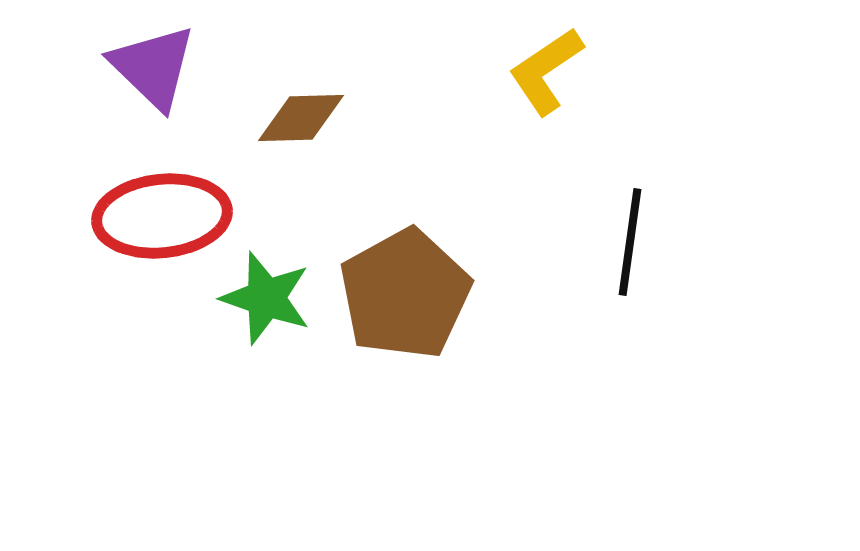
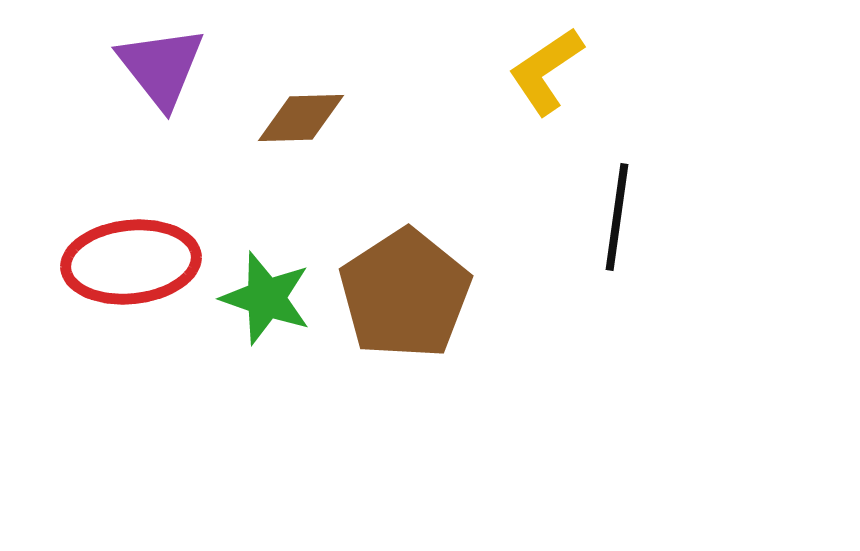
purple triangle: moved 8 px right; rotated 8 degrees clockwise
red ellipse: moved 31 px left, 46 px down
black line: moved 13 px left, 25 px up
brown pentagon: rotated 4 degrees counterclockwise
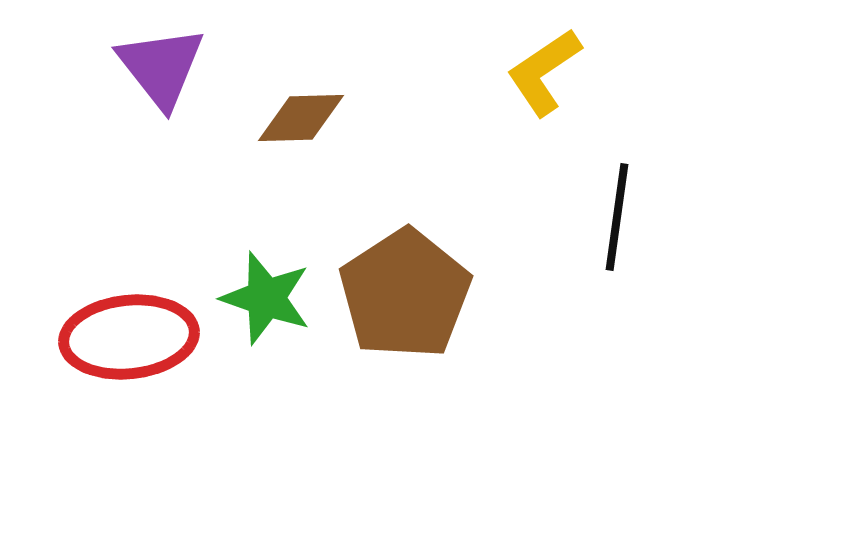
yellow L-shape: moved 2 px left, 1 px down
red ellipse: moved 2 px left, 75 px down
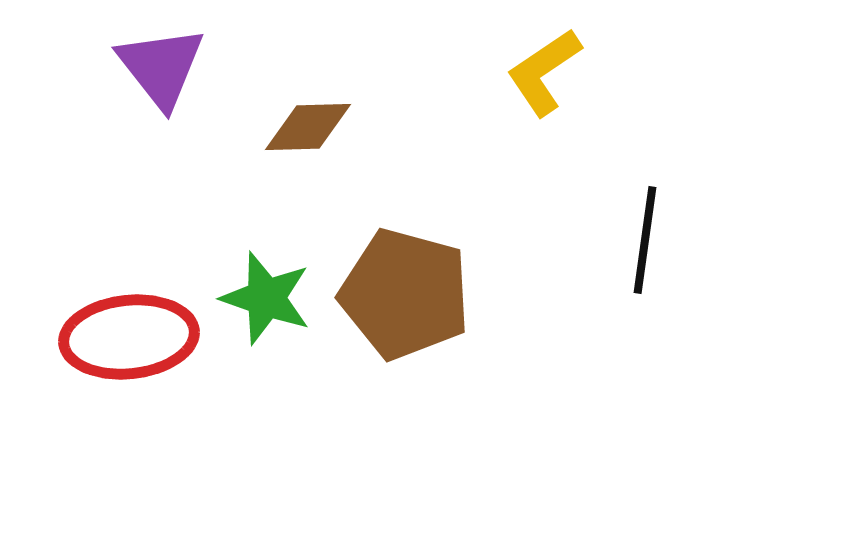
brown diamond: moved 7 px right, 9 px down
black line: moved 28 px right, 23 px down
brown pentagon: rotated 24 degrees counterclockwise
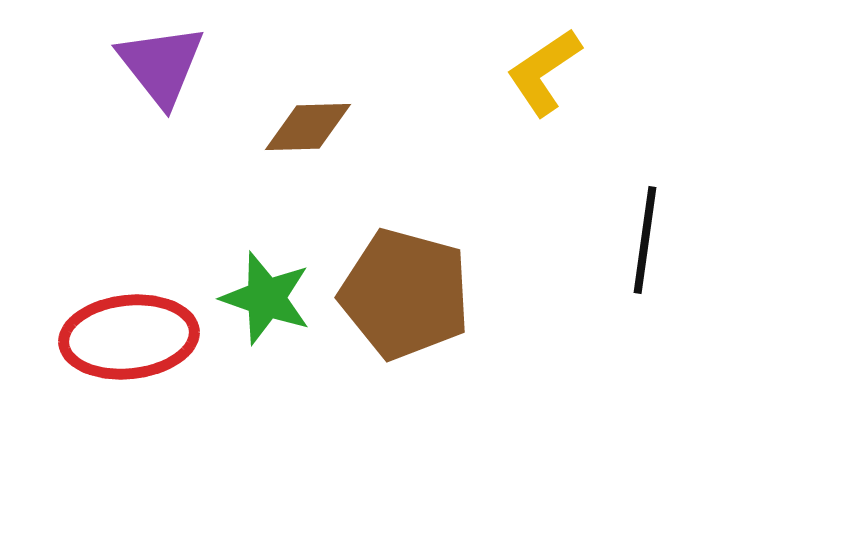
purple triangle: moved 2 px up
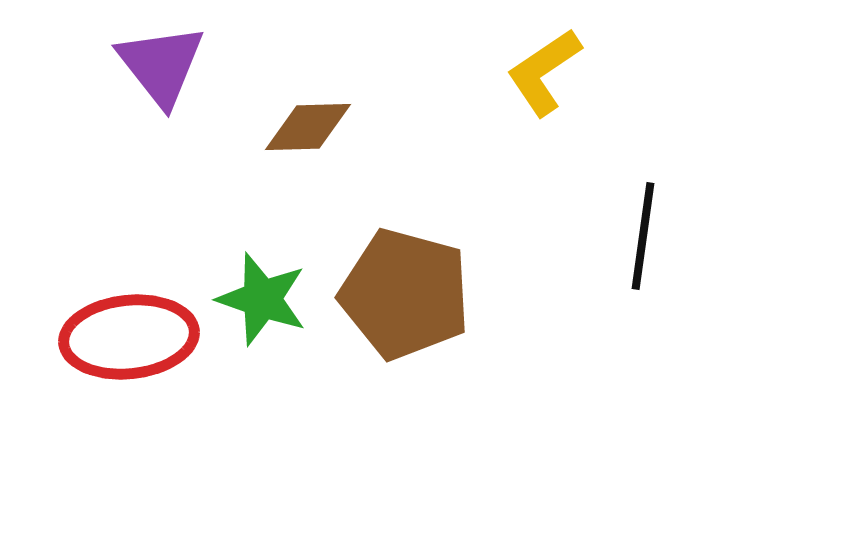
black line: moved 2 px left, 4 px up
green star: moved 4 px left, 1 px down
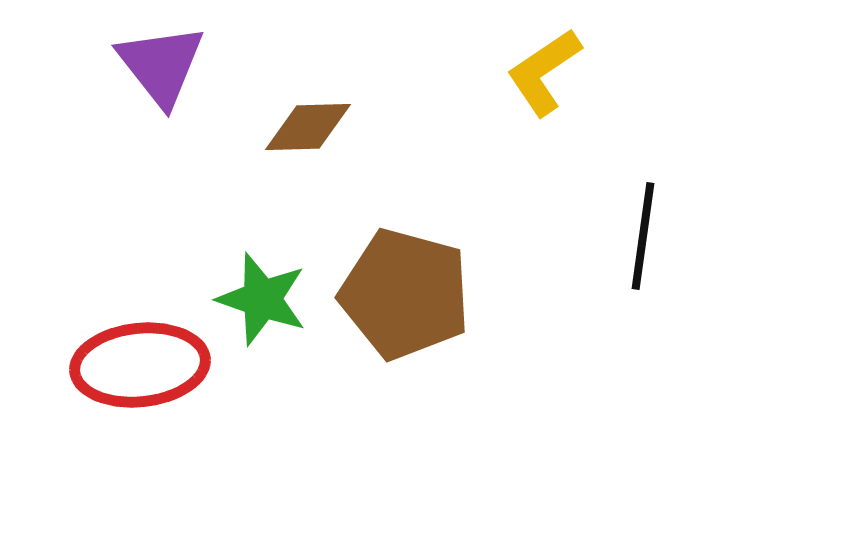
red ellipse: moved 11 px right, 28 px down
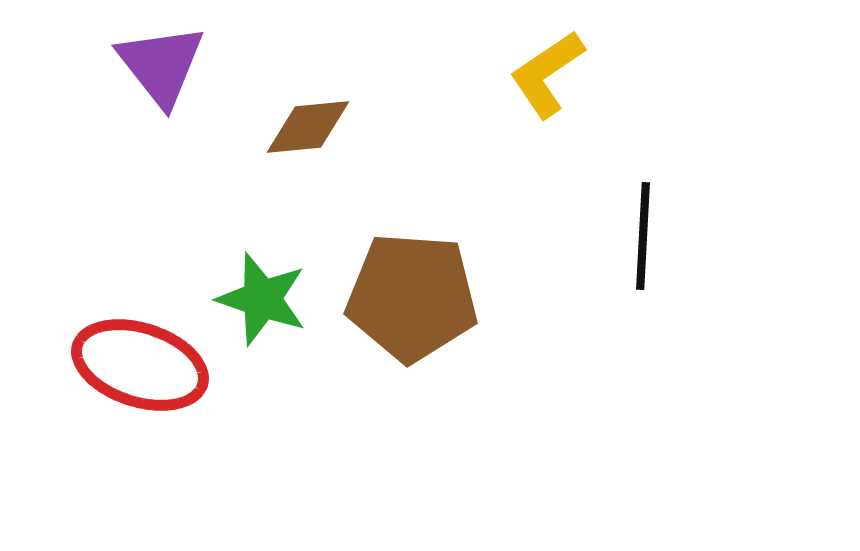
yellow L-shape: moved 3 px right, 2 px down
brown diamond: rotated 4 degrees counterclockwise
black line: rotated 5 degrees counterclockwise
brown pentagon: moved 7 px right, 3 px down; rotated 11 degrees counterclockwise
red ellipse: rotated 24 degrees clockwise
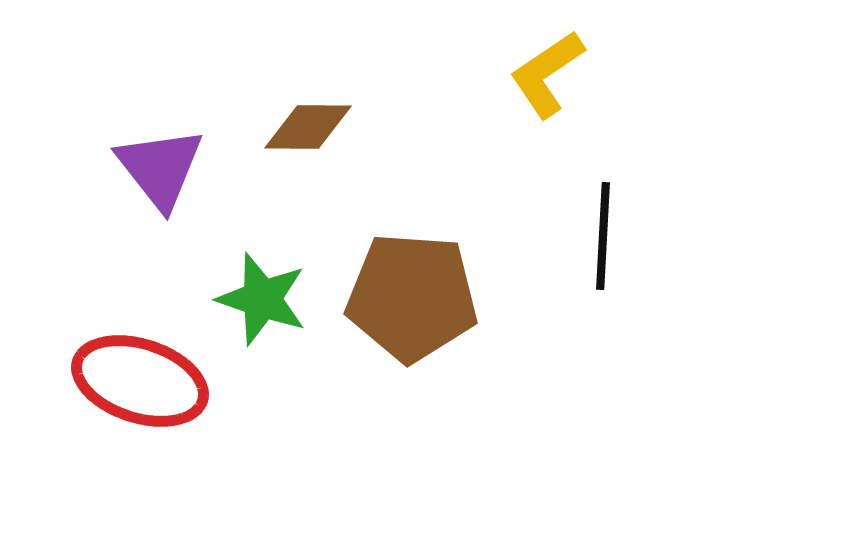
purple triangle: moved 1 px left, 103 px down
brown diamond: rotated 6 degrees clockwise
black line: moved 40 px left
red ellipse: moved 16 px down
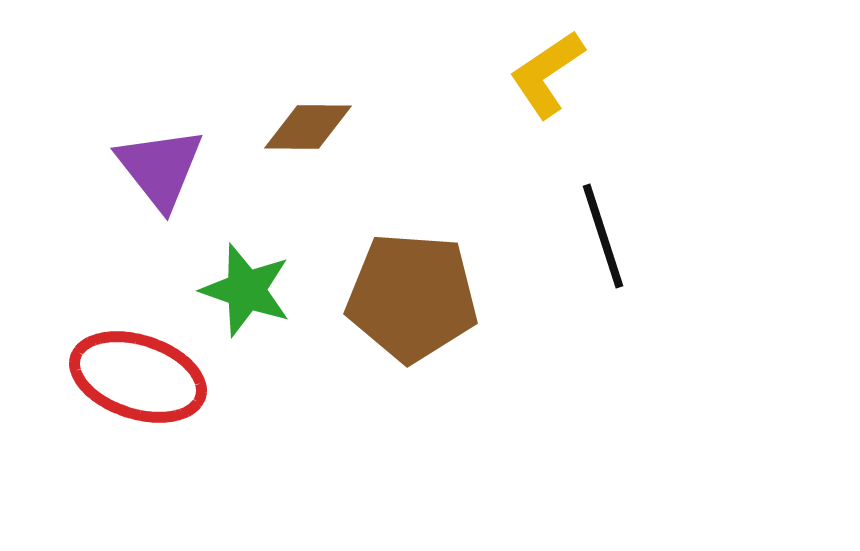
black line: rotated 21 degrees counterclockwise
green star: moved 16 px left, 9 px up
red ellipse: moved 2 px left, 4 px up
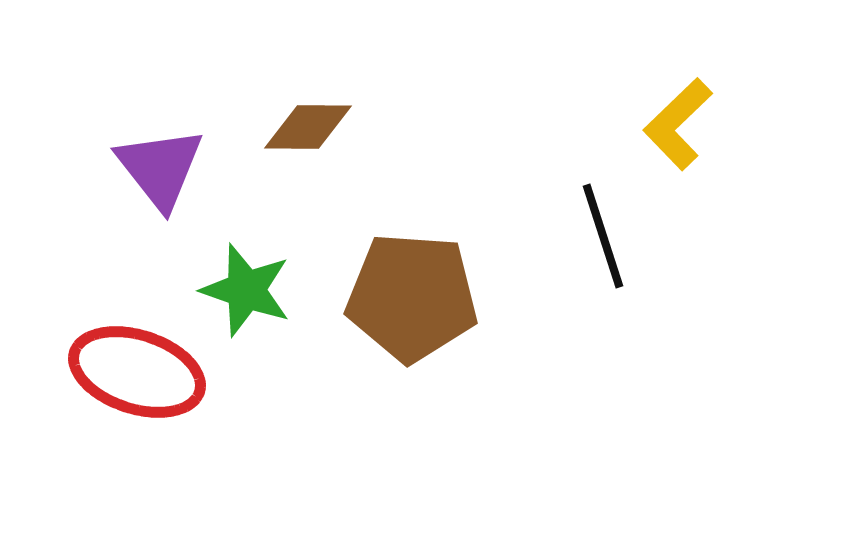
yellow L-shape: moved 131 px right, 50 px down; rotated 10 degrees counterclockwise
red ellipse: moved 1 px left, 5 px up
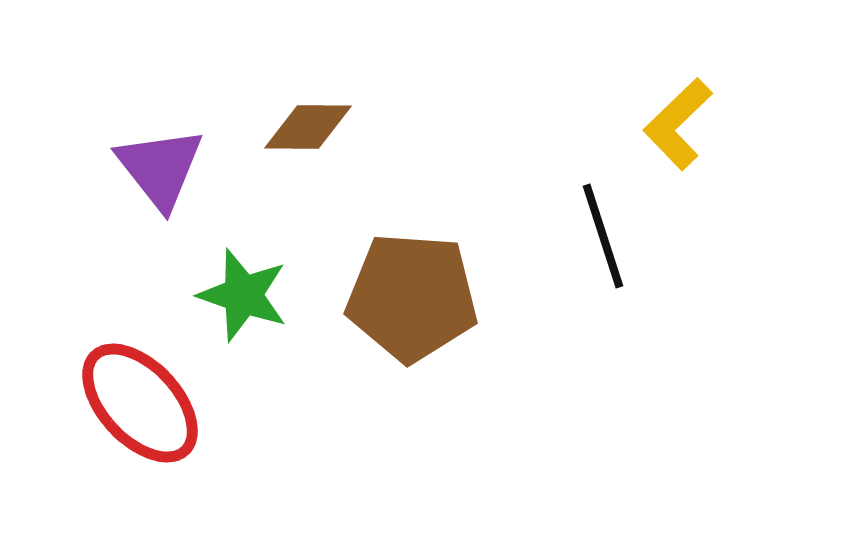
green star: moved 3 px left, 5 px down
red ellipse: moved 3 px right, 31 px down; rotated 29 degrees clockwise
